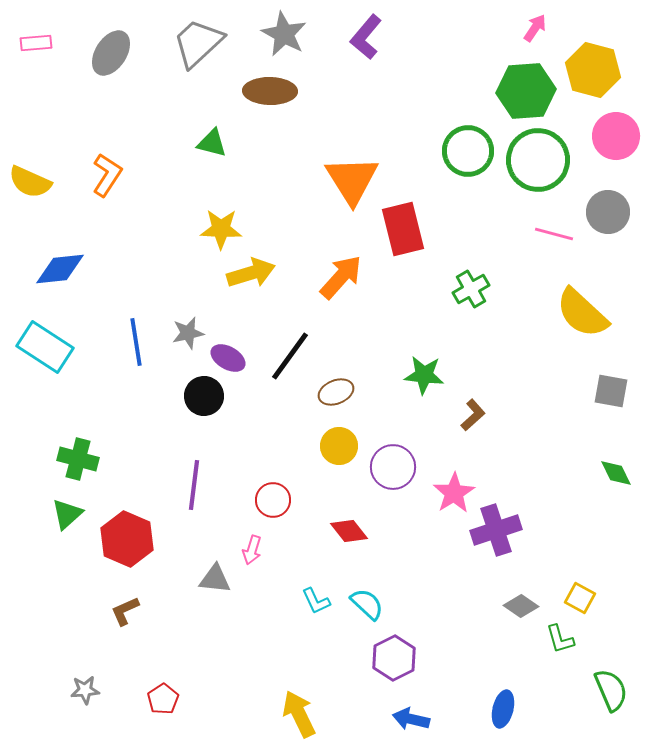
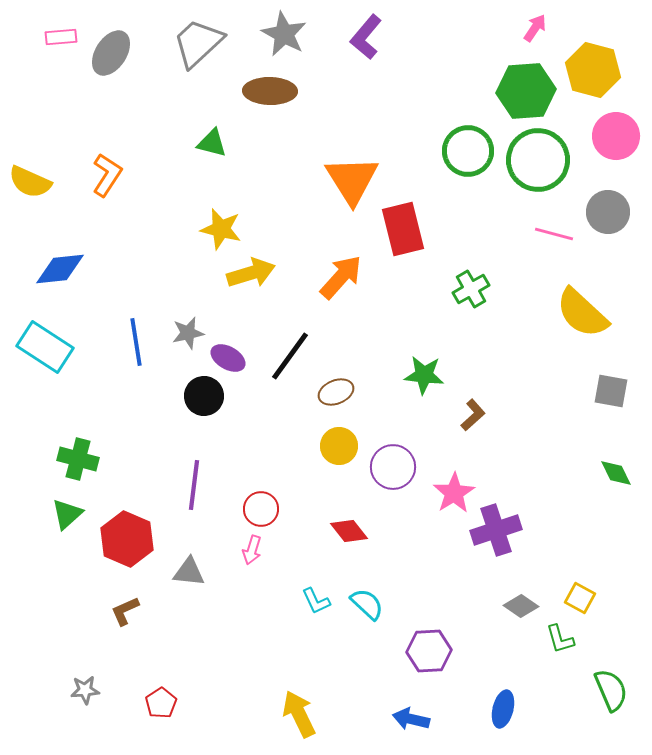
pink rectangle at (36, 43): moved 25 px right, 6 px up
yellow star at (221, 229): rotated 12 degrees clockwise
red circle at (273, 500): moved 12 px left, 9 px down
gray triangle at (215, 579): moved 26 px left, 7 px up
purple hexagon at (394, 658): moved 35 px right, 7 px up; rotated 24 degrees clockwise
red pentagon at (163, 699): moved 2 px left, 4 px down
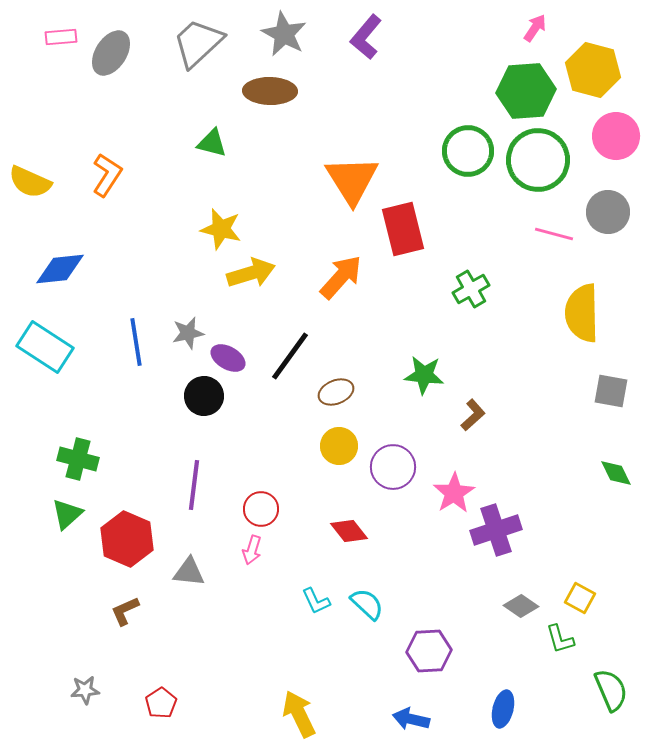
yellow semicircle at (582, 313): rotated 46 degrees clockwise
